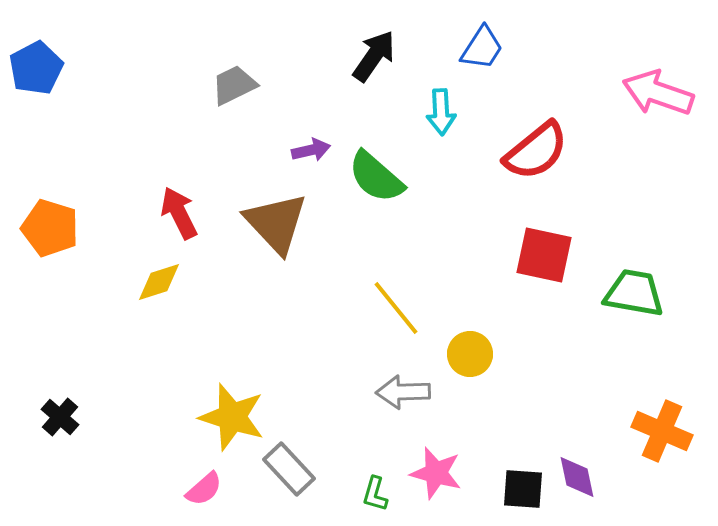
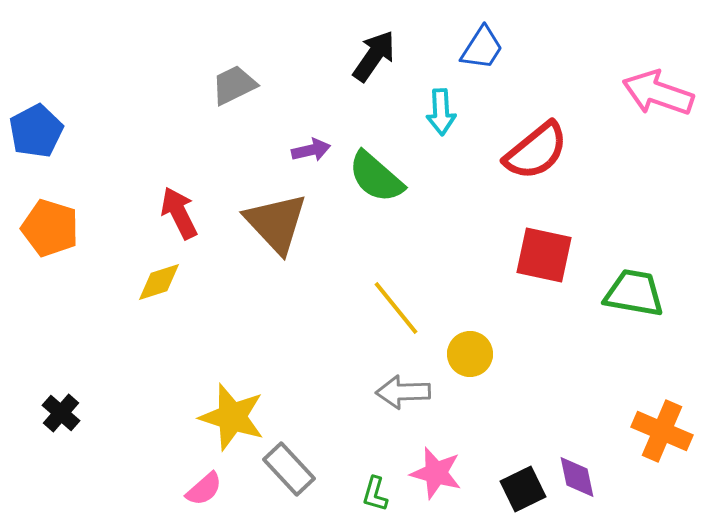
blue pentagon: moved 63 px down
black cross: moved 1 px right, 4 px up
black square: rotated 30 degrees counterclockwise
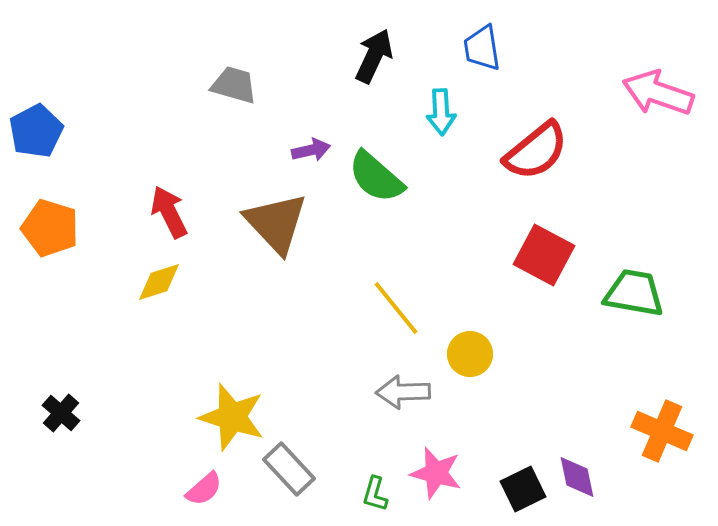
blue trapezoid: rotated 138 degrees clockwise
black arrow: rotated 10 degrees counterclockwise
gray trapezoid: rotated 42 degrees clockwise
red arrow: moved 10 px left, 1 px up
red square: rotated 16 degrees clockwise
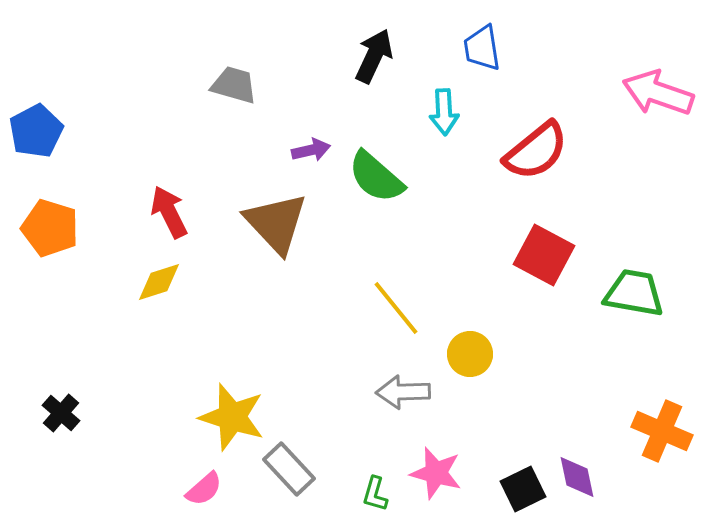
cyan arrow: moved 3 px right
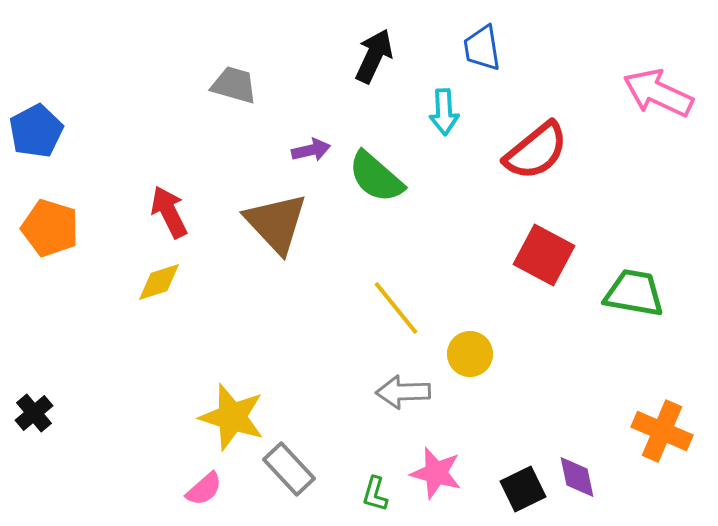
pink arrow: rotated 6 degrees clockwise
black cross: moved 27 px left; rotated 9 degrees clockwise
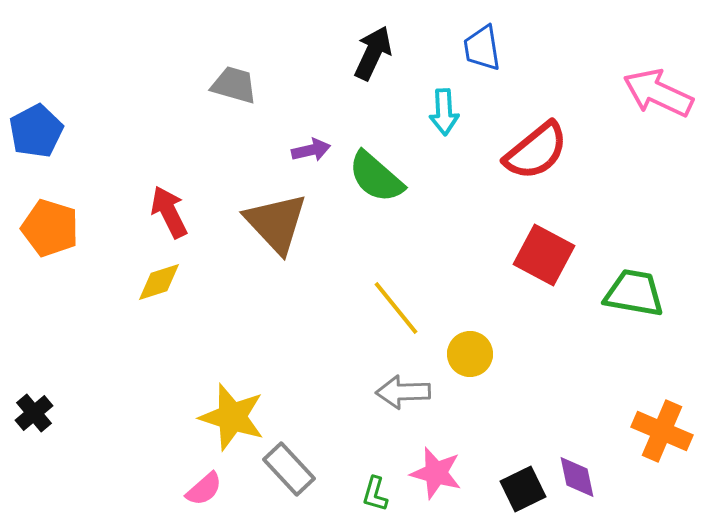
black arrow: moved 1 px left, 3 px up
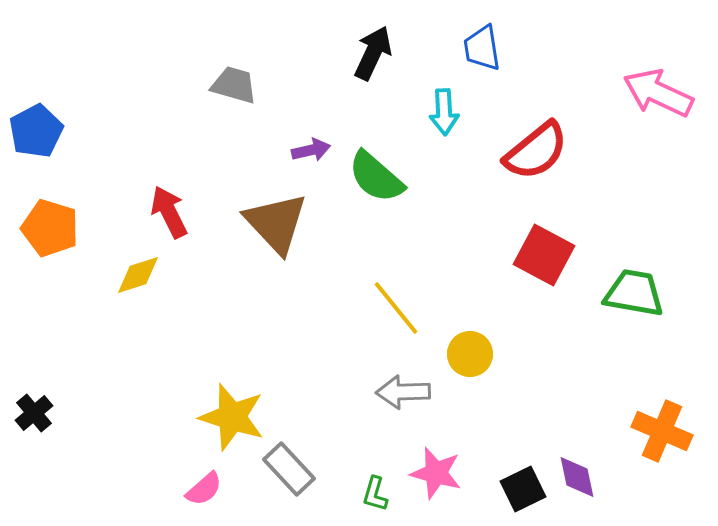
yellow diamond: moved 21 px left, 7 px up
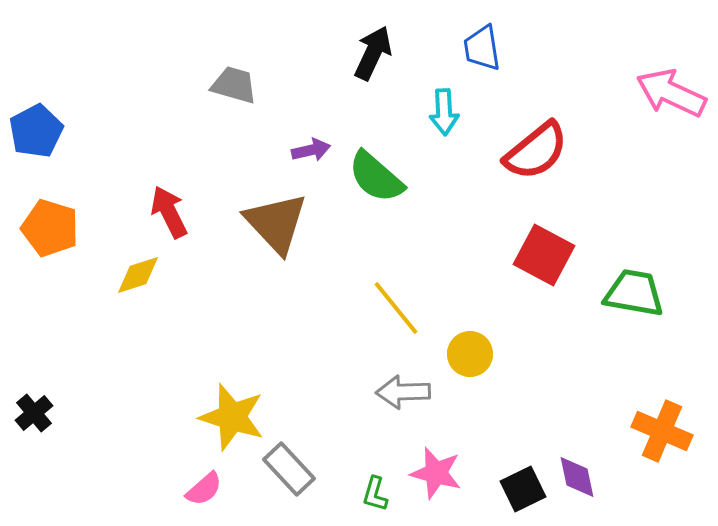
pink arrow: moved 13 px right
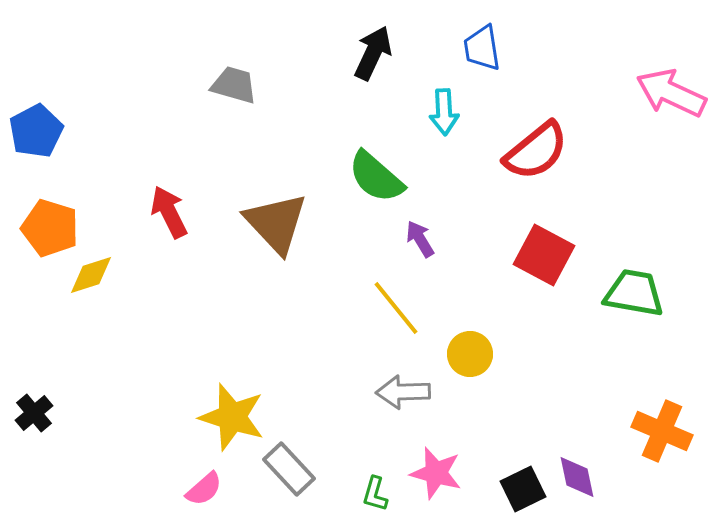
purple arrow: moved 109 px right, 89 px down; rotated 108 degrees counterclockwise
yellow diamond: moved 47 px left
